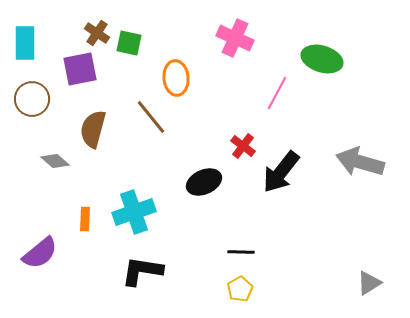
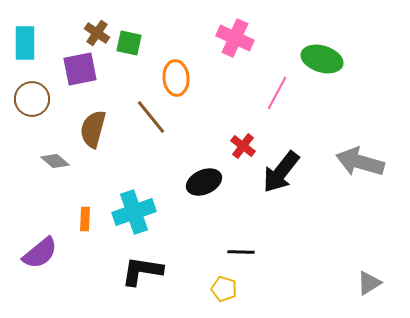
yellow pentagon: moved 16 px left; rotated 25 degrees counterclockwise
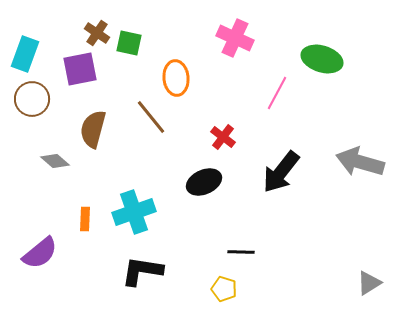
cyan rectangle: moved 11 px down; rotated 20 degrees clockwise
red cross: moved 20 px left, 9 px up
